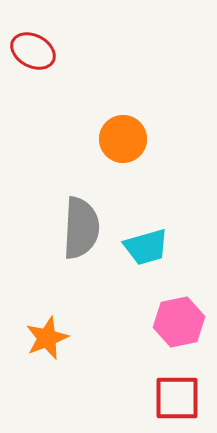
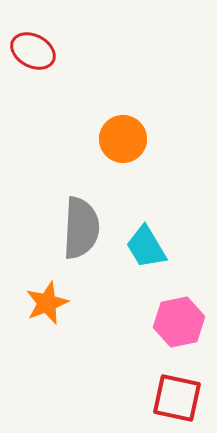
cyan trapezoid: rotated 75 degrees clockwise
orange star: moved 35 px up
red square: rotated 12 degrees clockwise
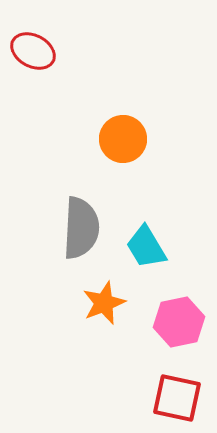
orange star: moved 57 px right
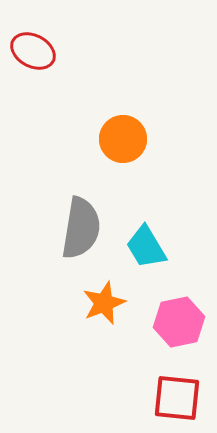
gray semicircle: rotated 6 degrees clockwise
red square: rotated 6 degrees counterclockwise
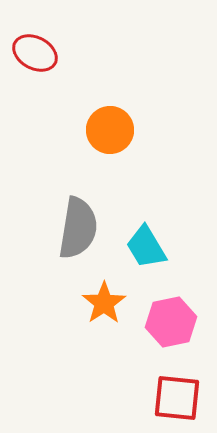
red ellipse: moved 2 px right, 2 px down
orange circle: moved 13 px left, 9 px up
gray semicircle: moved 3 px left
orange star: rotated 12 degrees counterclockwise
pink hexagon: moved 8 px left
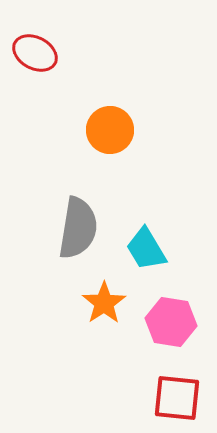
cyan trapezoid: moved 2 px down
pink hexagon: rotated 21 degrees clockwise
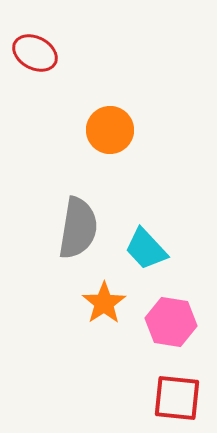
cyan trapezoid: rotated 12 degrees counterclockwise
